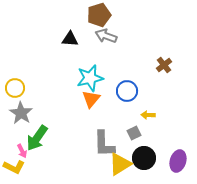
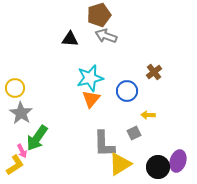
brown cross: moved 10 px left, 7 px down
black circle: moved 14 px right, 9 px down
yellow L-shape: moved 1 px right, 2 px up; rotated 60 degrees counterclockwise
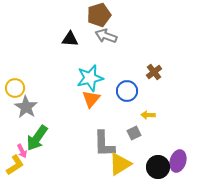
gray star: moved 5 px right, 6 px up
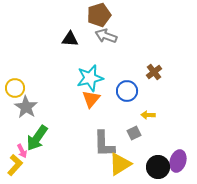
yellow L-shape: rotated 15 degrees counterclockwise
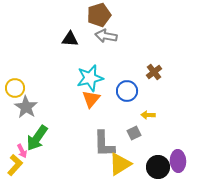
gray arrow: rotated 10 degrees counterclockwise
purple ellipse: rotated 20 degrees counterclockwise
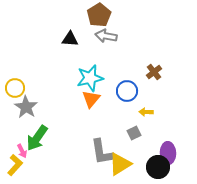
brown pentagon: rotated 15 degrees counterclockwise
yellow arrow: moved 2 px left, 3 px up
gray L-shape: moved 2 px left, 8 px down; rotated 8 degrees counterclockwise
purple ellipse: moved 10 px left, 8 px up
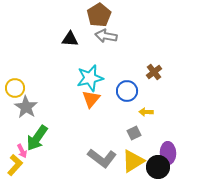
gray L-shape: moved 6 px down; rotated 44 degrees counterclockwise
yellow triangle: moved 13 px right, 3 px up
